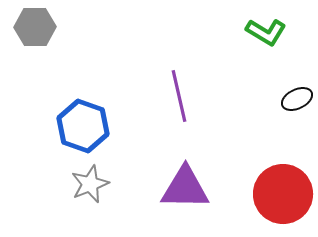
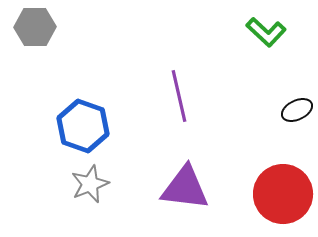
green L-shape: rotated 12 degrees clockwise
black ellipse: moved 11 px down
purple triangle: rotated 6 degrees clockwise
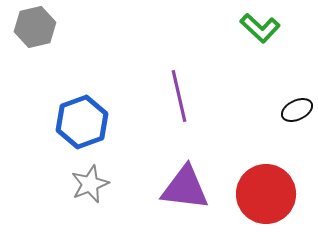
gray hexagon: rotated 12 degrees counterclockwise
green L-shape: moved 6 px left, 4 px up
blue hexagon: moved 1 px left, 4 px up; rotated 21 degrees clockwise
red circle: moved 17 px left
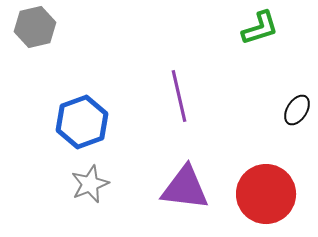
green L-shape: rotated 60 degrees counterclockwise
black ellipse: rotated 32 degrees counterclockwise
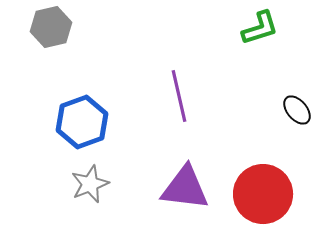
gray hexagon: moved 16 px right
black ellipse: rotated 72 degrees counterclockwise
red circle: moved 3 px left
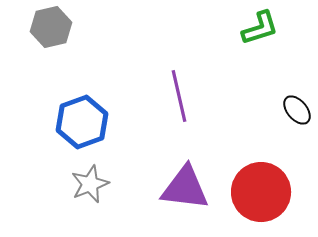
red circle: moved 2 px left, 2 px up
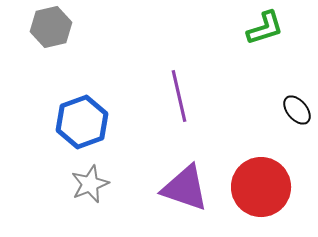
green L-shape: moved 5 px right
purple triangle: rotated 12 degrees clockwise
red circle: moved 5 px up
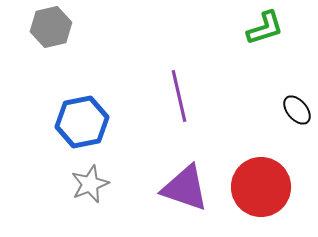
blue hexagon: rotated 9 degrees clockwise
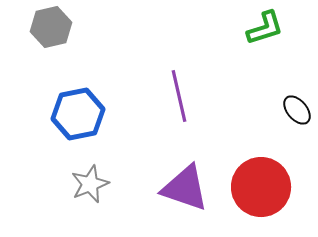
blue hexagon: moved 4 px left, 8 px up
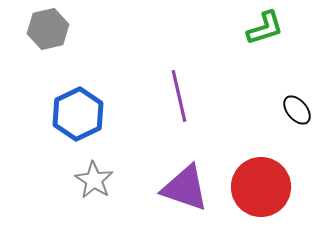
gray hexagon: moved 3 px left, 2 px down
blue hexagon: rotated 15 degrees counterclockwise
gray star: moved 4 px right, 4 px up; rotated 18 degrees counterclockwise
